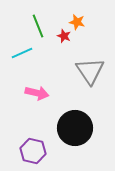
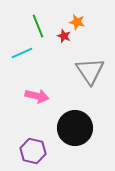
pink arrow: moved 3 px down
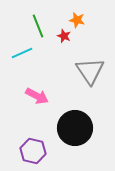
orange star: moved 2 px up
pink arrow: rotated 15 degrees clockwise
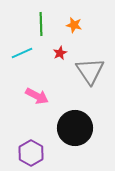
orange star: moved 3 px left, 5 px down
green line: moved 3 px right, 2 px up; rotated 20 degrees clockwise
red star: moved 4 px left, 17 px down; rotated 24 degrees clockwise
purple hexagon: moved 2 px left, 2 px down; rotated 15 degrees clockwise
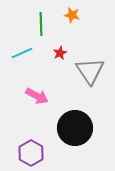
orange star: moved 2 px left, 10 px up
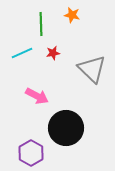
red star: moved 7 px left; rotated 16 degrees clockwise
gray triangle: moved 2 px right, 2 px up; rotated 12 degrees counterclockwise
black circle: moved 9 px left
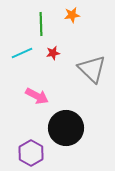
orange star: rotated 21 degrees counterclockwise
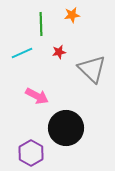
red star: moved 6 px right, 1 px up
